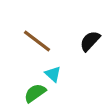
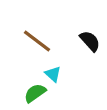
black semicircle: rotated 95 degrees clockwise
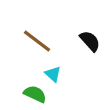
green semicircle: moved 1 px down; rotated 60 degrees clockwise
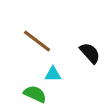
black semicircle: moved 12 px down
cyan triangle: rotated 42 degrees counterclockwise
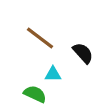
brown line: moved 3 px right, 3 px up
black semicircle: moved 7 px left
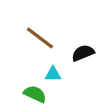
black semicircle: rotated 70 degrees counterclockwise
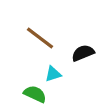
cyan triangle: rotated 18 degrees counterclockwise
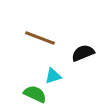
brown line: rotated 16 degrees counterclockwise
cyan triangle: moved 2 px down
